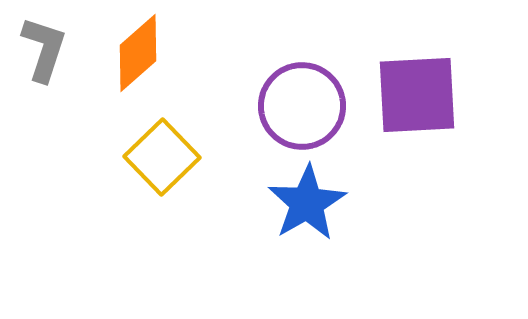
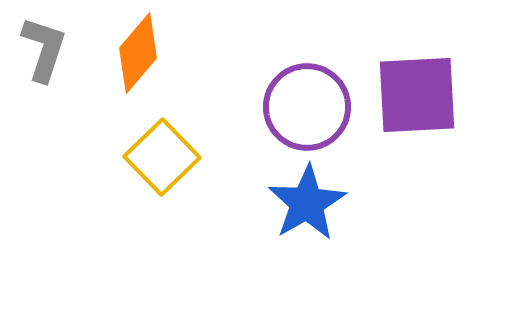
orange diamond: rotated 8 degrees counterclockwise
purple circle: moved 5 px right, 1 px down
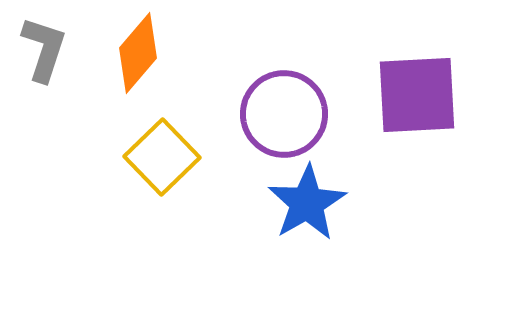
purple circle: moved 23 px left, 7 px down
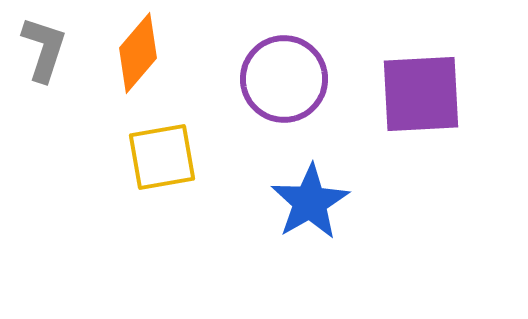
purple square: moved 4 px right, 1 px up
purple circle: moved 35 px up
yellow square: rotated 34 degrees clockwise
blue star: moved 3 px right, 1 px up
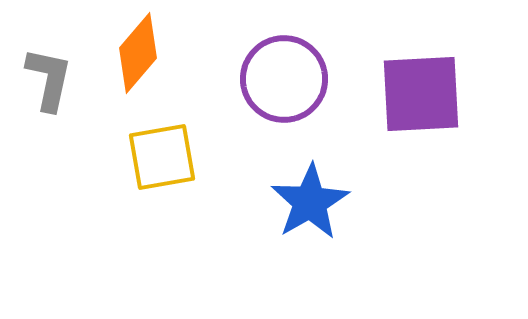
gray L-shape: moved 5 px right, 30 px down; rotated 6 degrees counterclockwise
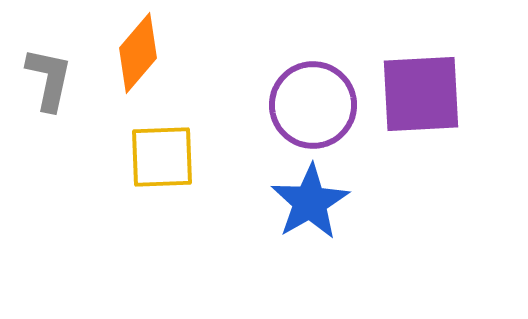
purple circle: moved 29 px right, 26 px down
yellow square: rotated 8 degrees clockwise
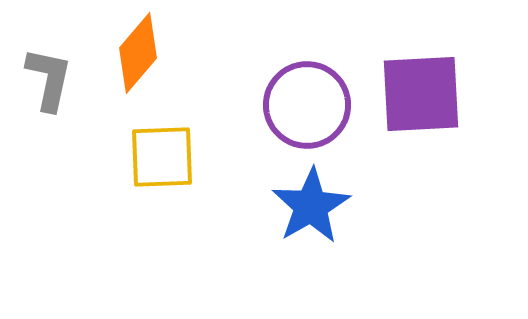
purple circle: moved 6 px left
blue star: moved 1 px right, 4 px down
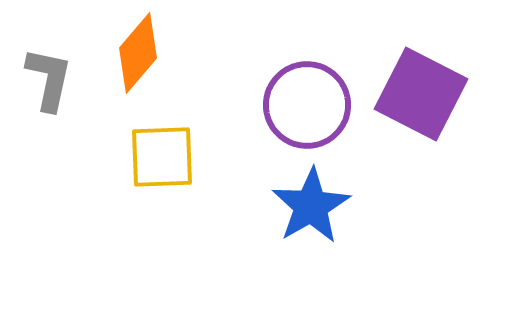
purple square: rotated 30 degrees clockwise
